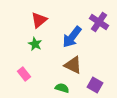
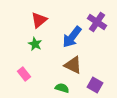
purple cross: moved 2 px left
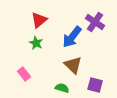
purple cross: moved 2 px left
green star: moved 1 px right, 1 px up
brown triangle: rotated 18 degrees clockwise
purple square: rotated 14 degrees counterclockwise
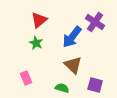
pink rectangle: moved 2 px right, 4 px down; rotated 16 degrees clockwise
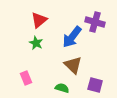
purple cross: rotated 18 degrees counterclockwise
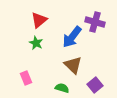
purple square: rotated 35 degrees clockwise
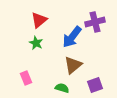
purple cross: rotated 30 degrees counterclockwise
brown triangle: rotated 36 degrees clockwise
purple square: rotated 21 degrees clockwise
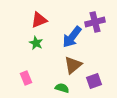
red triangle: rotated 18 degrees clockwise
purple square: moved 1 px left, 4 px up
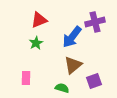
green star: rotated 16 degrees clockwise
pink rectangle: rotated 24 degrees clockwise
